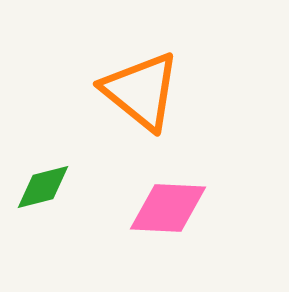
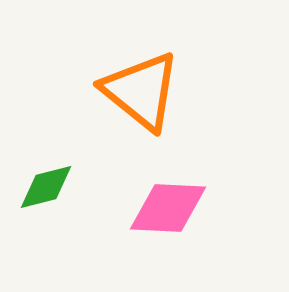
green diamond: moved 3 px right
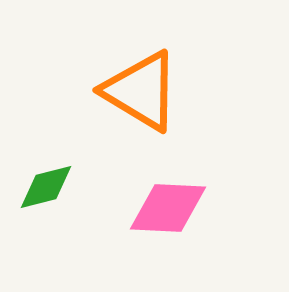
orange triangle: rotated 8 degrees counterclockwise
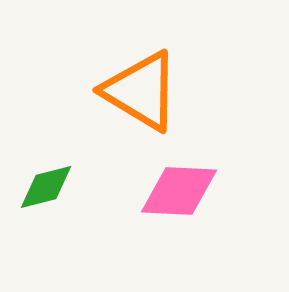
pink diamond: moved 11 px right, 17 px up
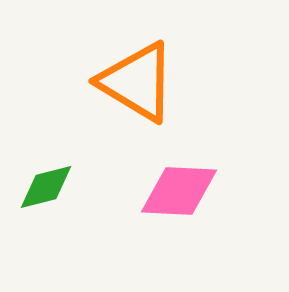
orange triangle: moved 4 px left, 9 px up
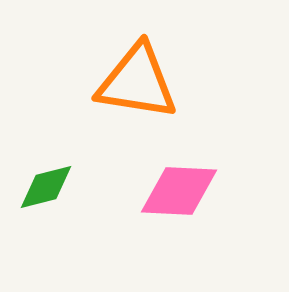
orange triangle: rotated 22 degrees counterclockwise
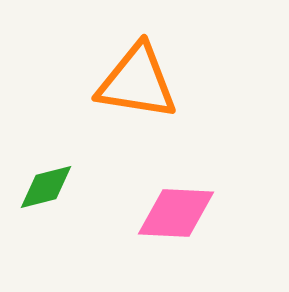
pink diamond: moved 3 px left, 22 px down
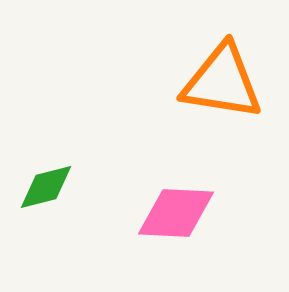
orange triangle: moved 85 px right
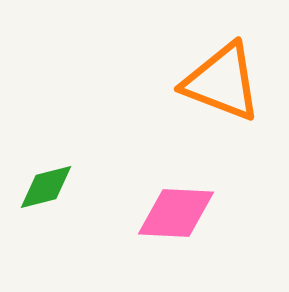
orange triangle: rotated 12 degrees clockwise
